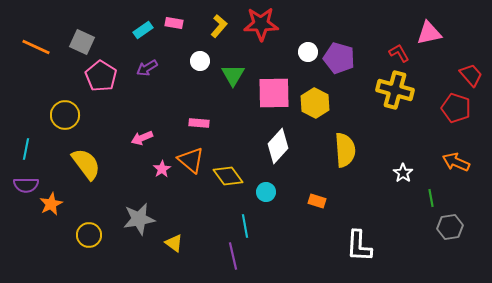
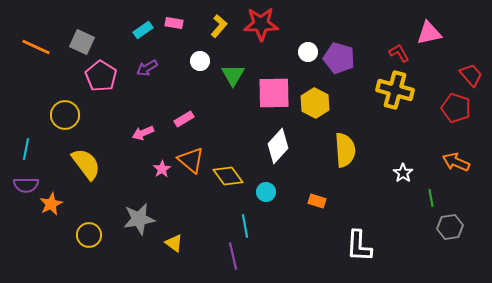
pink rectangle at (199, 123): moved 15 px left, 4 px up; rotated 36 degrees counterclockwise
pink arrow at (142, 138): moved 1 px right, 5 px up
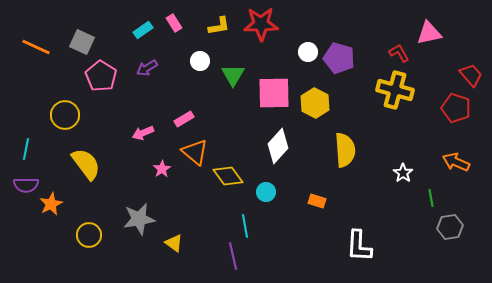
pink rectangle at (174, 23): rotated 48 degrees clockwise
yellow L-shape at (219, 26): rotated 40 degrees clockwise
orange triangle at (191, 160): moved 4 px right, 8 px up
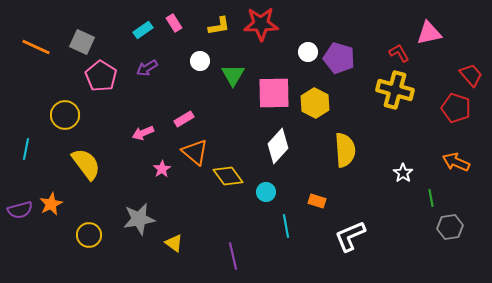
purple semicircle at (26, 185): moved 6 px left, 25 px down; rotated 15 degrees counterclockwise
cyan line at (245, 226): moved 41 px right
white L-shape at (359, 246): moved 9 px left, 10 px up; rotated 64 degrees clockwise
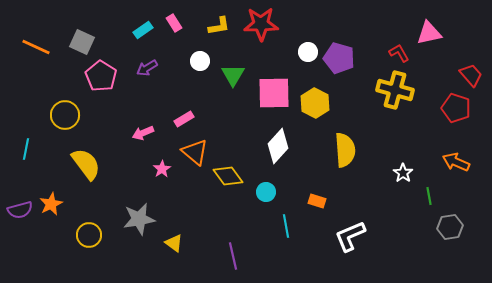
green line at (431, 198): moved 2 px left, 2 px up
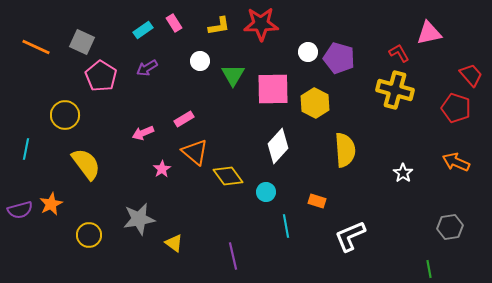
pink square at (274, 93): moved 1 px left, 4 px up
green line at (429, 196): moved 73 px down
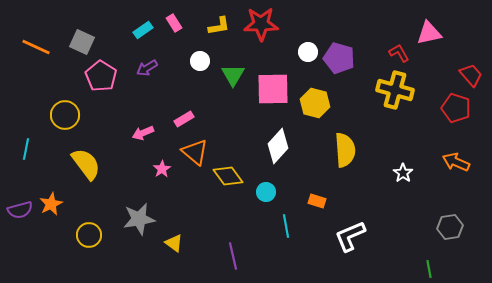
yellow hexagon at (315, 103): rotated 12 degrees counterclockwise
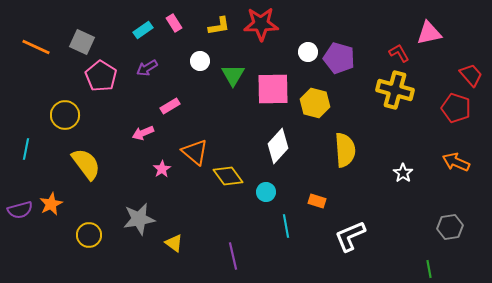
pink rectangle at (184, 119): moved 14 px left, 13 px up
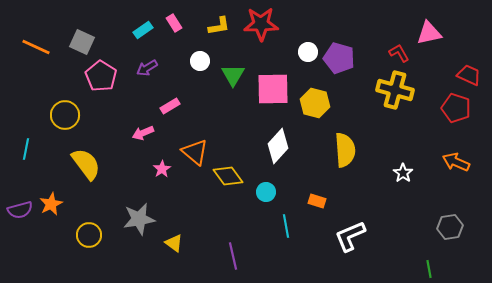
red trapezoid at (471, 75): moved 2 px left; rotated 25 degrees counterclockwise
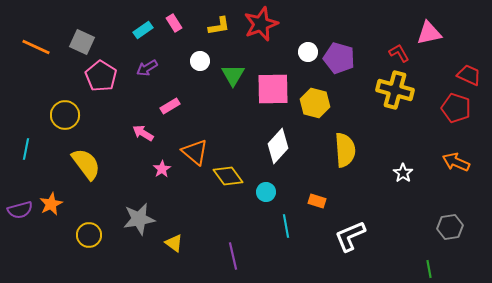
red star at (261, 24): rotated 20 degrees counterclockwise
pink arrow at (143, 133): rotated 55 degrees clockwise
